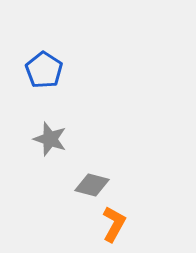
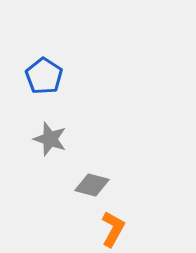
blue pentagon: moved 6 px down
orange L-shape: moved 1 px left, 5 px down
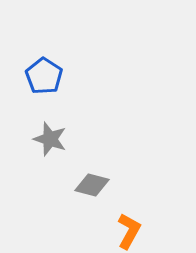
orange L-shape: moved 16 px right, 2 px down
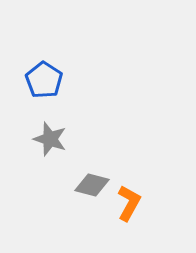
blue pentagon: moved 4 px down
orange L-shape: moved 28 px up
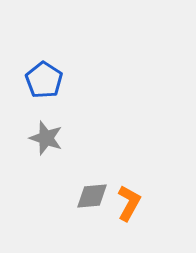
gray star: moved 4 px left, 1 px up
gray diamond: moved 11 px down; rotated 20 degrees counterclockwise
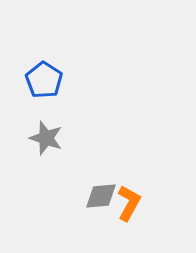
gray diamond: moved 9 px right
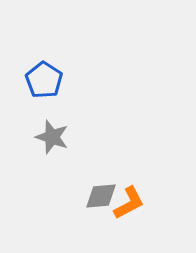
gray star: moved 6 px right, 1 px up
orange L-shape: rotated 33 degrees clockwise
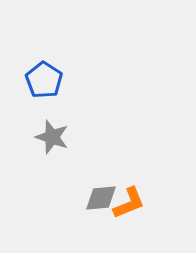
gray diamond: moved 2 px down
orange L-shape: rotated 6 degrees clockwise
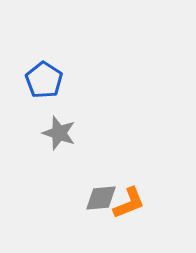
gray star: moved 7 px right, 4 px up
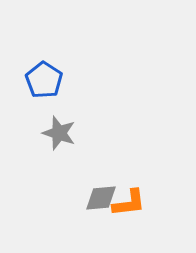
orange L-shape: rotated 15 degrees clockwise
